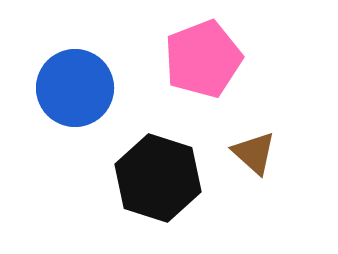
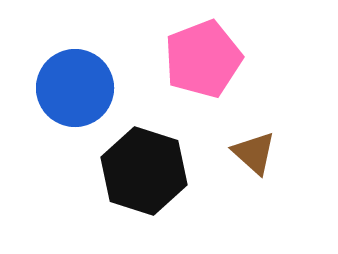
black hexagon: moved 14 px left, 7 px up
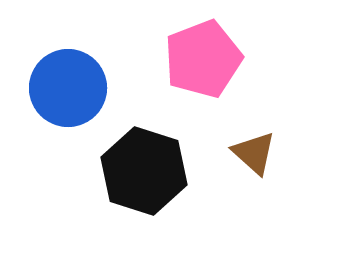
blue circle: moved 7 px left
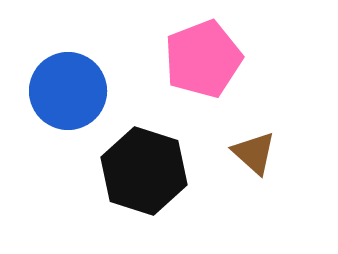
blue circle: moved 3 px down
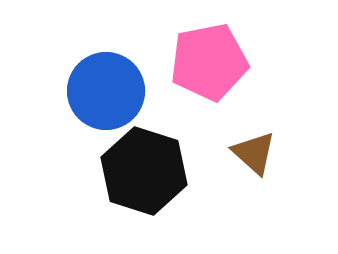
pink pentagon: moved 6 px right, 3 px down; rotated 10 degrees clockwise
blue circle: moved 38 px right
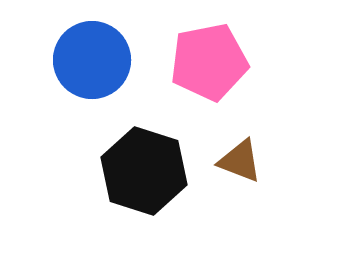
blue circle: moved 14 px left, 31 px up
brown triangle: moved 14 px left, 8 px down; rotated 21 degrees counterclockwise
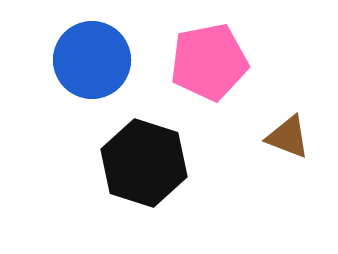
brown triangle: moved 48 px right, 24 px up
black hexagon: moved 8 px up
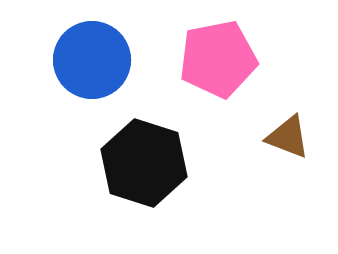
pink pentagon: moved 9 px right, 3 px up
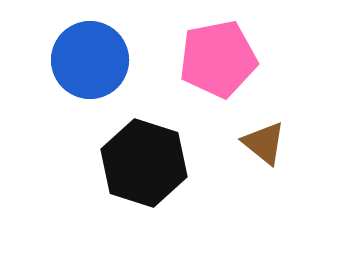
blue circle: moved 2 px left
brown triangle: moved 24 px left, 6 px down; rotated 18 degrees clockwise
